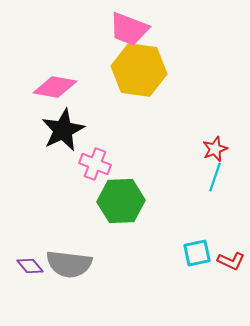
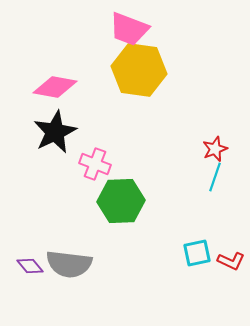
black star: moved 8 px left, 2 px down
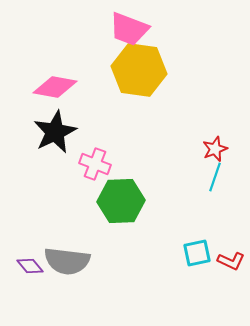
gray semicircle: moved 2 px left, 3 px up
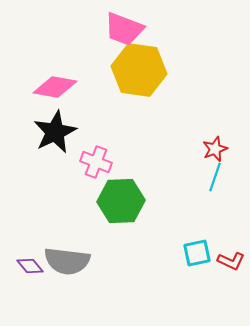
pink trapezoid: moved 5 px left
pink cross: moved 1 px right, 2 px up
